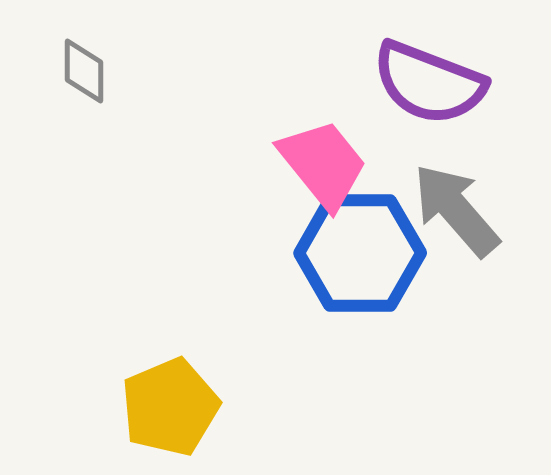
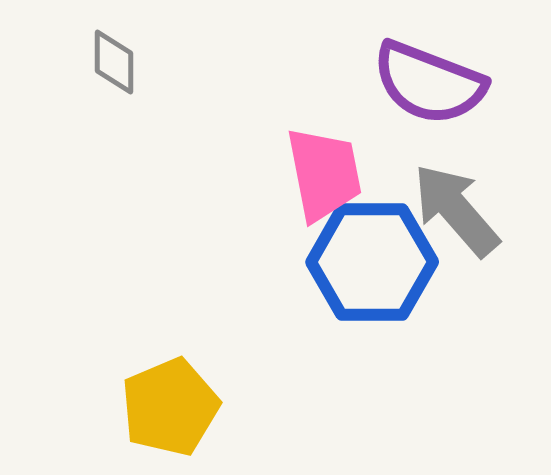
gray diamond: moved 30 px right, 9 px up
pink trapezoid: moved 1 px right, 10 px down; rotated 28 degrees clockwise
blue hexagon: moved 12 px right, 9 px down
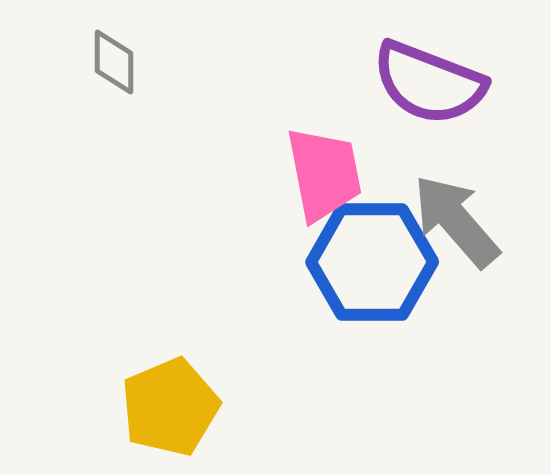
gray arrow: moved 11 px down
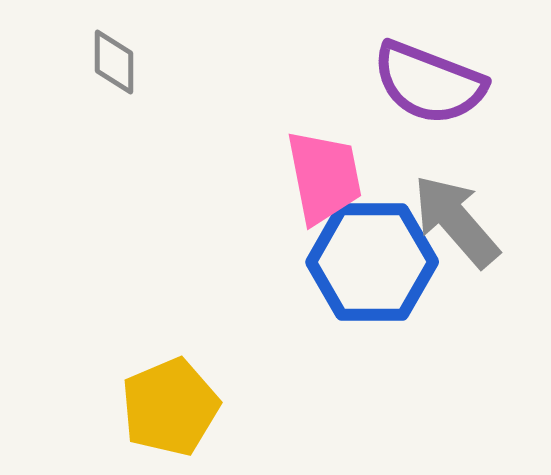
pink trapezoid: moved 3 px down
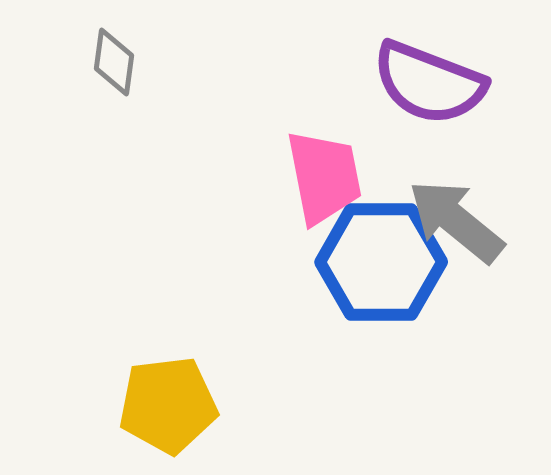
gray diamond: rotated 8 degrees clockwise
gray arrow: rotated 10 degrees counterclockwise
blue hexagon: moved 9 px right
yellow pentagon: moved 2 px left, 2 px up; rotated 16 degrees clockwise
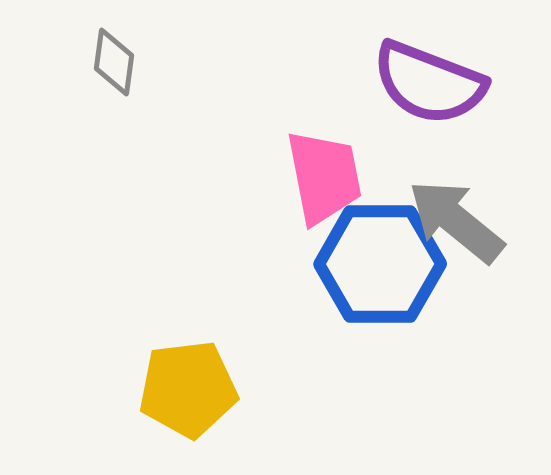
blue hexagon: moved 1 px left, 2 px down
yellow pentagon: moved 20 px right, 16 px up
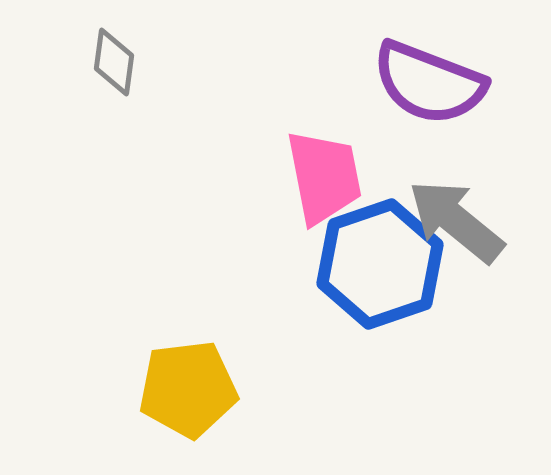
blue hexagon: rotated 19 degrees counterclockwise
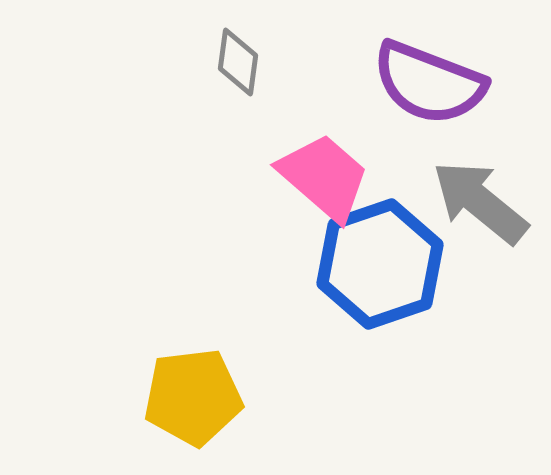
gray diamond: moved 124 px right
pink trapezoid: rotated 38 degrees counterclockwise
gray arrow: moved 24 px right, 19 px up
yellow pentagon: moved 5 px right, 8 px down
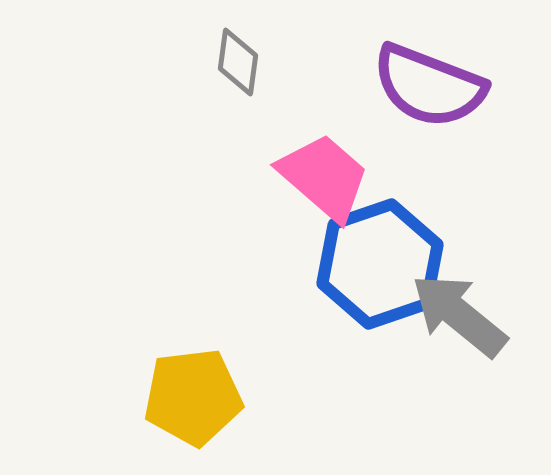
purple semicircle: moved 3 px down
gray arrow: moved 21 px left, 113 px down
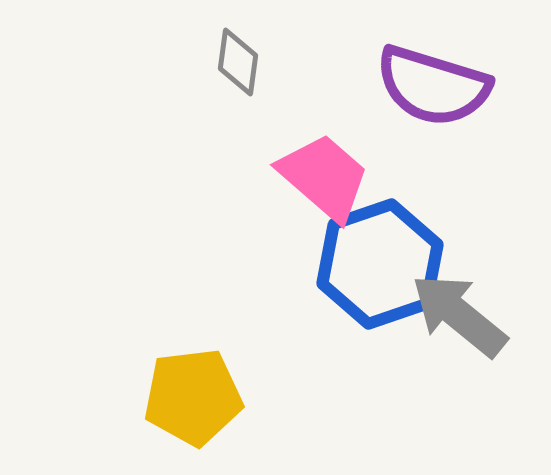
purple semicircle: moved 4 px right; rotated 4 degrees counterclockwise
